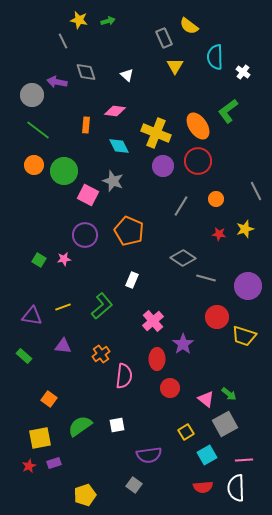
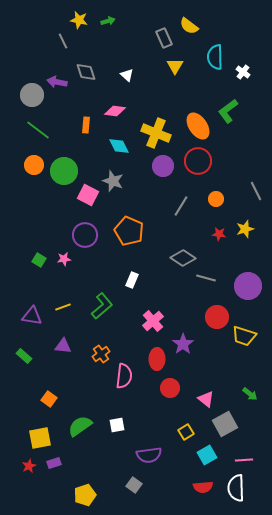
green arrow at (229, 394): moved 21 px right
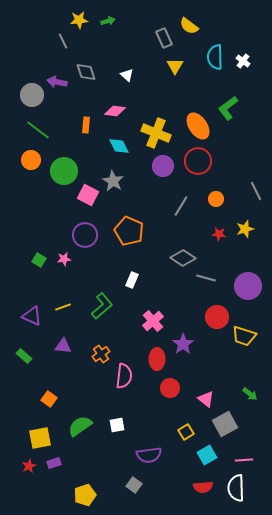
yellow star at (79, 20): rotated 18 degrees counterclockwise
white cross at (243, 72): moved 11 px up
green L-shape at (228, 111): moved 3 px up
orange circle at (34, 165): moved 3 px left, 5 px up
gray star at (113, 181): rotated 10 degrees clockwise
purple triangle at (32, 316): rotated 15 degrees clockwise
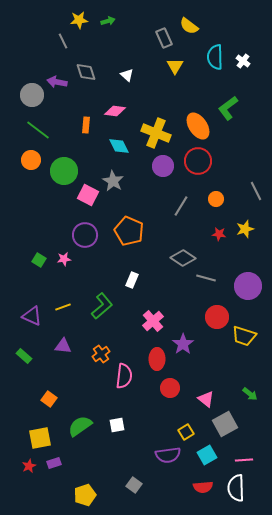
purple semicircle at (149, 455): moved 19 px right
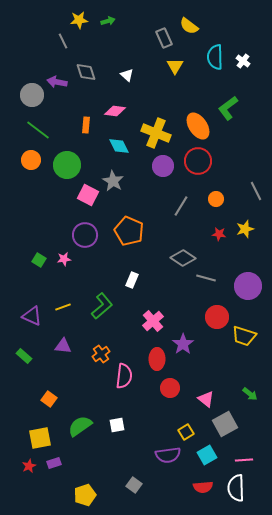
green circle at (64, 171): moved 3 px right, 6 px up
